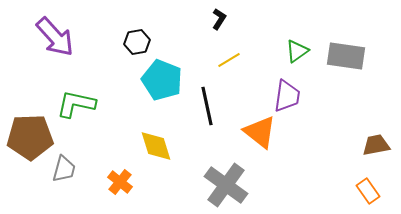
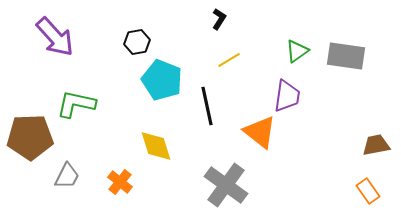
gray trapezoid: moved 3 px right, 7 px down; rotated 12 degrees clockwise
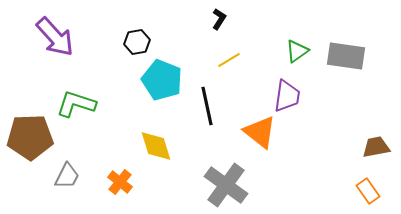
green L-shape: rotated 6 degrees clockwise
brown trapezoid: moved 2 px down
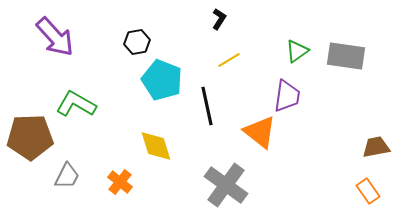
green L-shape: rotated 12 degrees clockwise
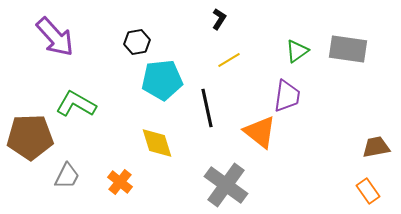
gray rectangle: moved 2 px right, 7 px up
cyan pentagon: rotated 27 degrees counterclockwise
black line: moved 2 px down
yellow diamond: moved 1 px right, 3 px up
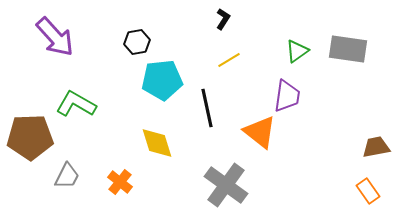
black L-shape: moved 4 px right
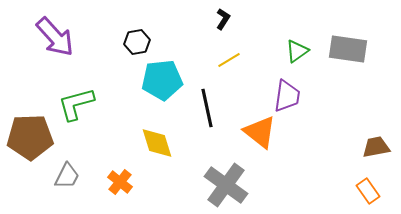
green L-shape: rotated 45 degrees counterclockwise
